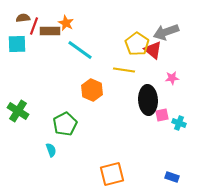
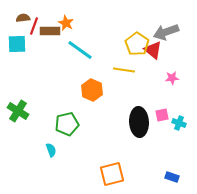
black ellipse: moved 9 px left, 22 px down
green pentagon: moved 2 px right; rotated 15 degrees clockwise
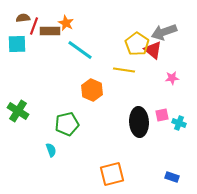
gray arrow: moved 2 px left
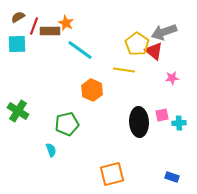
brown semicircle: moved 5 px left, 1 px up; rotated 24 degrees counterclockwise
red triangle: moved 1 px right, 1 px down
cyan cross: rotated 24 degrees counterclockwise
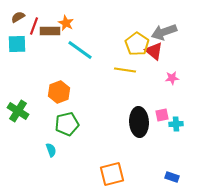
yellow line: moved 1 px right
orange hexagon: moved 33 px left, 2 px down; rotated 15 degrees clockwise
cyan cross: moved 3 px left, 1 px down
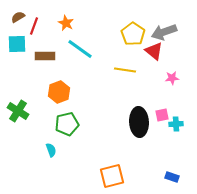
brown rectangle: moved 5 px left, 25 px down
yellow pentagon: moved 4 px left, 10 px up
cyan line: moved 1 px up
orange square: moved 2 px down
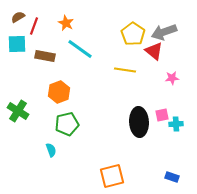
brown rectangle: rotated 12 degrees clockwise
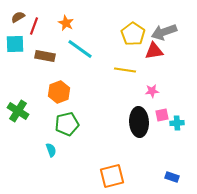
cyan square: moved 2 px left
red triangle: rotated 48 degrees counterclockwise
pink star: moved 20 px left, 13 px down
cyan cross: moved 1 px right, 1 px up
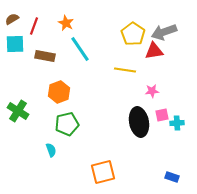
brown semicircle: moved 6 px left, 2 px down
cyan line: rotated 20 degrees clockwise
black ellipse: rotated 8 degrees counterclockwise
orange square: moved 9 px left, 4 px up
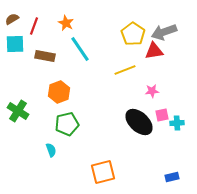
yellow line: rotated 30 degrees counterclockwise
black ellipse: rotated 36 degrees counterclockwise
blue rectangle: rotated 32 degrees counterclockwise
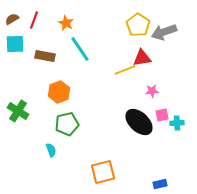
red line: moved 6 px up
yellow pentagon: moved 5 px right, 9 px up
red triangle: moved 12 px left, 7 px down
blue rectangle: moved 12 px left, 7 px down
